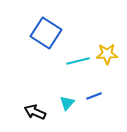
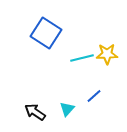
cyan line: moved 4 px right, 3 px up
blue line: rotated 21 degrees counterclockwise
cyan triangle: moved 6 px down
black arrow: rotated 10 degrees clockwise
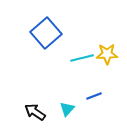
blue square: rotated 16 degrees clockwise
blue line: rotated 21 degrees clockwise
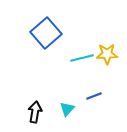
black arrow: rotated 65 degrees clockwise
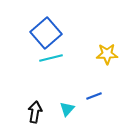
cyan line: moved 31 px left
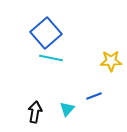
yellow star: moved 4 px right, 7 px down
cyan line: rotated 25 degrees clockwise
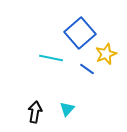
blue square: moved 34 px right
yellow star: moved 5 px left, 7 px up; rotated 20 degrees counterclockwise
blue line: moved 7 px left, 27 px up; rotated 56 degrees clockwise
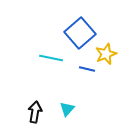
blue line: rotated 21 degrees counterclockwise
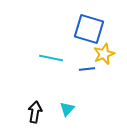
blue square: moved 9 px right, 4 px up; rotated 32 degrees counterclockwise
yellow star: moved 2 px left
blue line: rotated 21 degrees counterclockwise
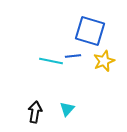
blue square: moved 1 px right, 2 px down
yellow star: moved 7 px down
cyan line: moved 3 px down
blue line: moved 14 px left, 13 px up
